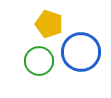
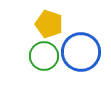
green circle: moved 5 px right, 5 px up
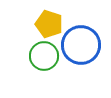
blue circle: moved 7 px up
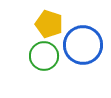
blue circle: moved 2 px right
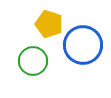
green circle: moved 11 px left, 5 px down
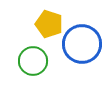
blue circle: moved 1 px left, 1 px up
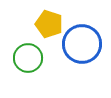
green circle: moved 5 px left, 3 px up
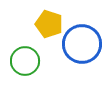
green circle: moved 3 px left, 3 px down
